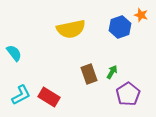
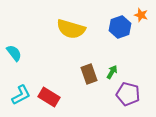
yellow semicircle: rotated 28 degrees clockwise
purple pentagon: rotated 25 degrees counterclockwise
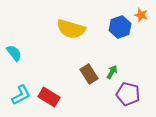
brown rectangle: rotated 12 degrees counterclockwise
